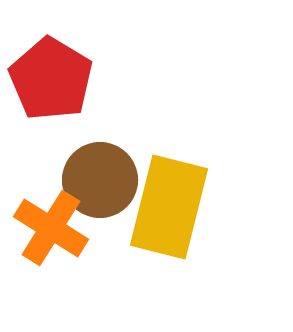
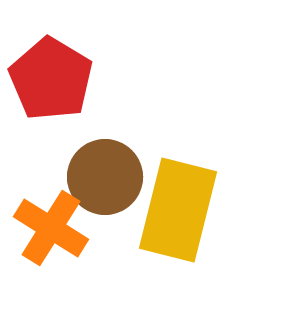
brown circle: moved 5 px right, 3 px up
yellow rectangle: moved 9 px right, 3 px down
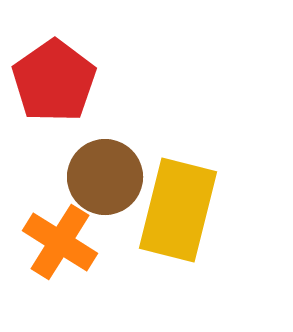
red pentagon: moved 3 px right, 2 px down; rotated 6 degrees clockwise
orange cross: moved 9 px right, 14 px down
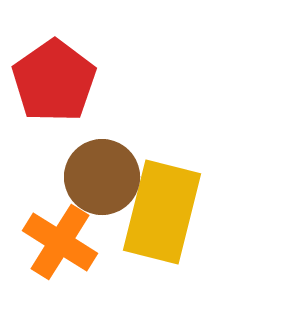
brown circle: moved 3 px left
yellow rectangle: moved 16 px left, 2 px down
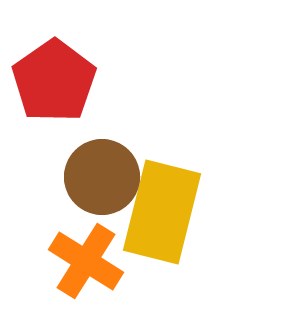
orange cross: moved 26 px right, 19 px down
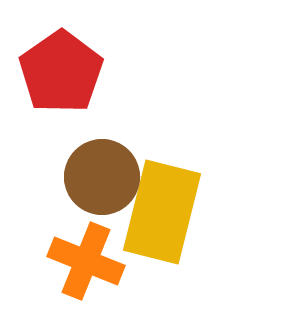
red pentagon: moved 7 px right, 9 px up
orange cross: rotated 10 degrees counterclockwise
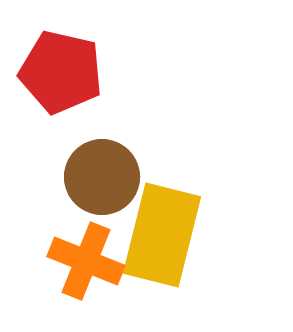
red pentagon: rotated 24 degrees counterclockwise
yellow rectangle: moved 23 px down
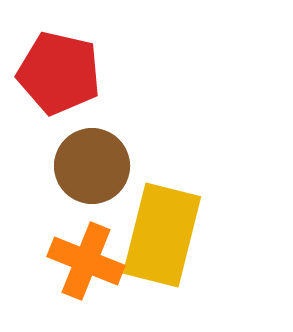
red pentagon: moved 2 px left, 1 px down
brown circle: moved 10 px left, 11 px up
